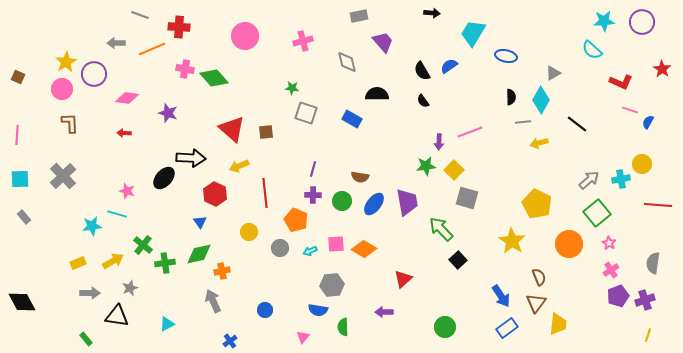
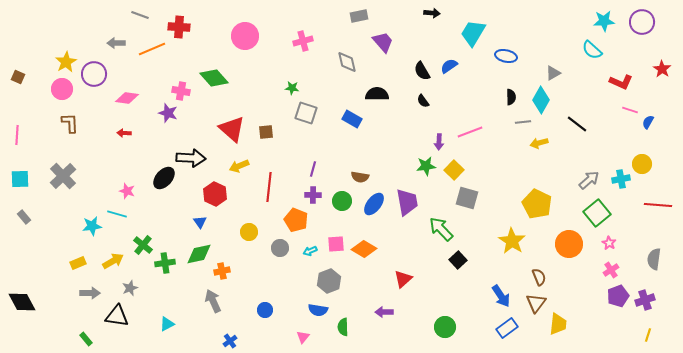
pink cross at (185, 69): moved 4 px left, 22 px down
red line at (265, 193): moved 4 px right, 6 px up; rotated 12 degrees clockwise
gray semicircle at (653, 263): moved 1 px right, 4 px up
gray hexagon at (332, 285): moved 3 px left, 4 px up; rotated 15 degrees counterclockwise
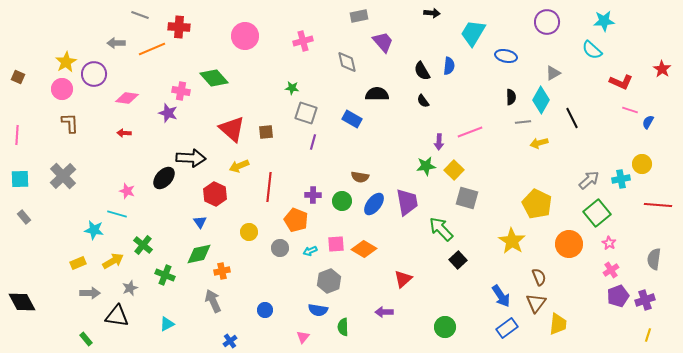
purple circle at (642, 22): moved 95 px left
blue semicircle at (449, 66): rotated 132 degrees clockwise
black line at (577, 124): moved 5 px left, 6 px up; rotated 25 degrees clockwise
purple line at (313, 169): moved 27 px up
cyan star at (92, 226): moved 2 px right, 4 px down; rotated 18 degrees clockwise
green cross at (165, 263): moved 12 px down; rotated 30 degrees clockwise
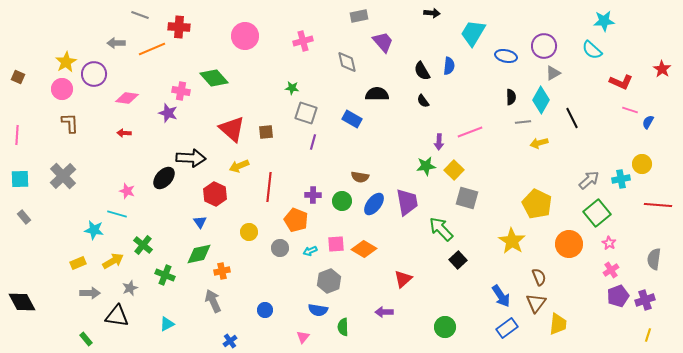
purple circle at (547, 22): moved 3 px left, 24 px down
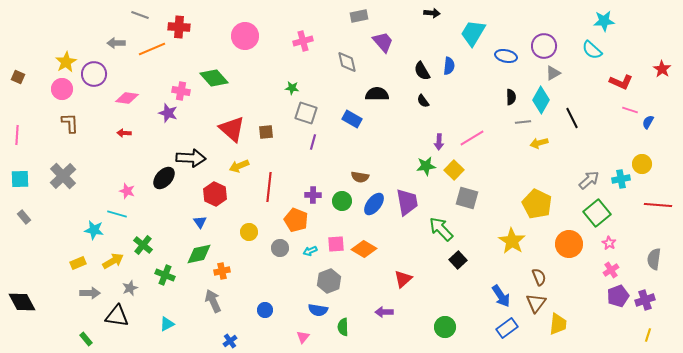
pink line at (470, 132): moved 2 px right, 6 px down; rotated 10 degrees counterclockwise
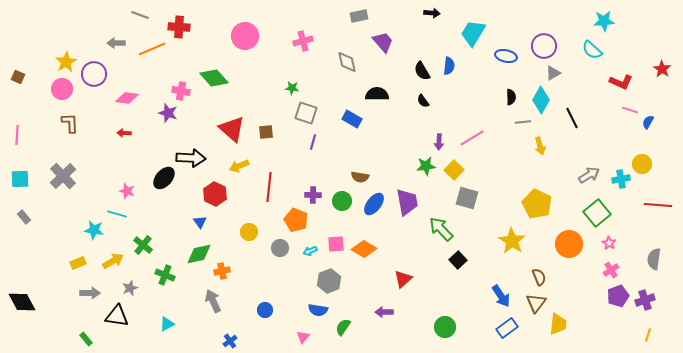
yellow arrow at (539, 143): moved 1 px right, 3 px down; rotated 90 degrees counterclockwise
gray arrow at (589, 180): moved 5 px up; rotated 10 degrees clockwise
green semicircle at (343, 327): rotated 36 degrees clockwise
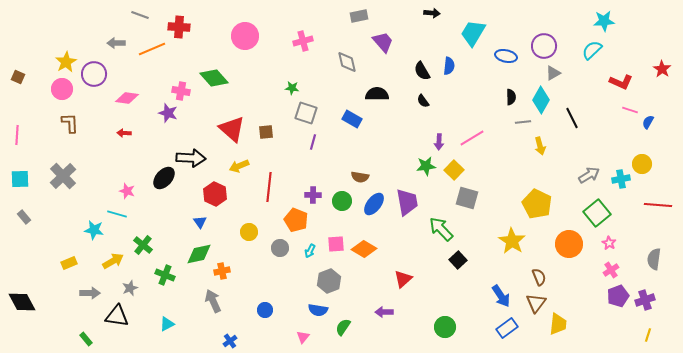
cyan semicircle at (592, 50): rotated 95 degrees clockwise
cyan arrow at (310, 251): rotated 40 degrees counterclockwise
yellow rectangle at (78, 263): moved 9 px left
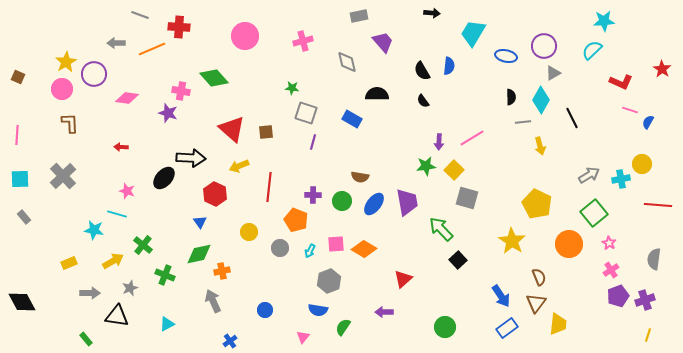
red arrow at (124, 133): moved 3 px left, 14 px down
green square at (597, 213): moved 3 px left
